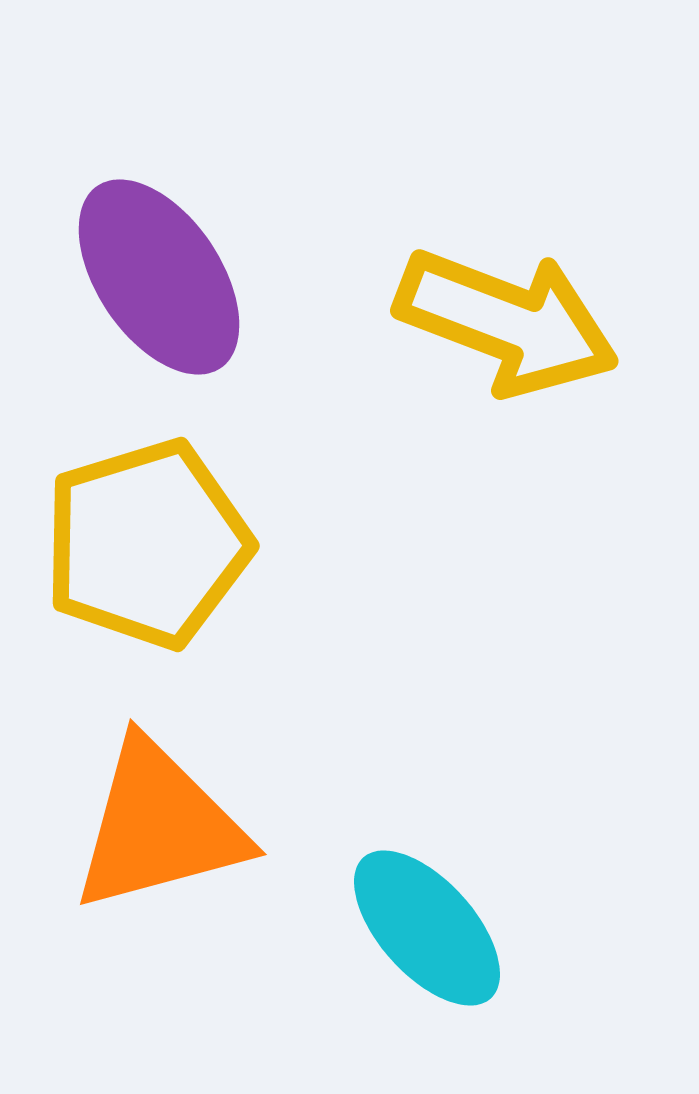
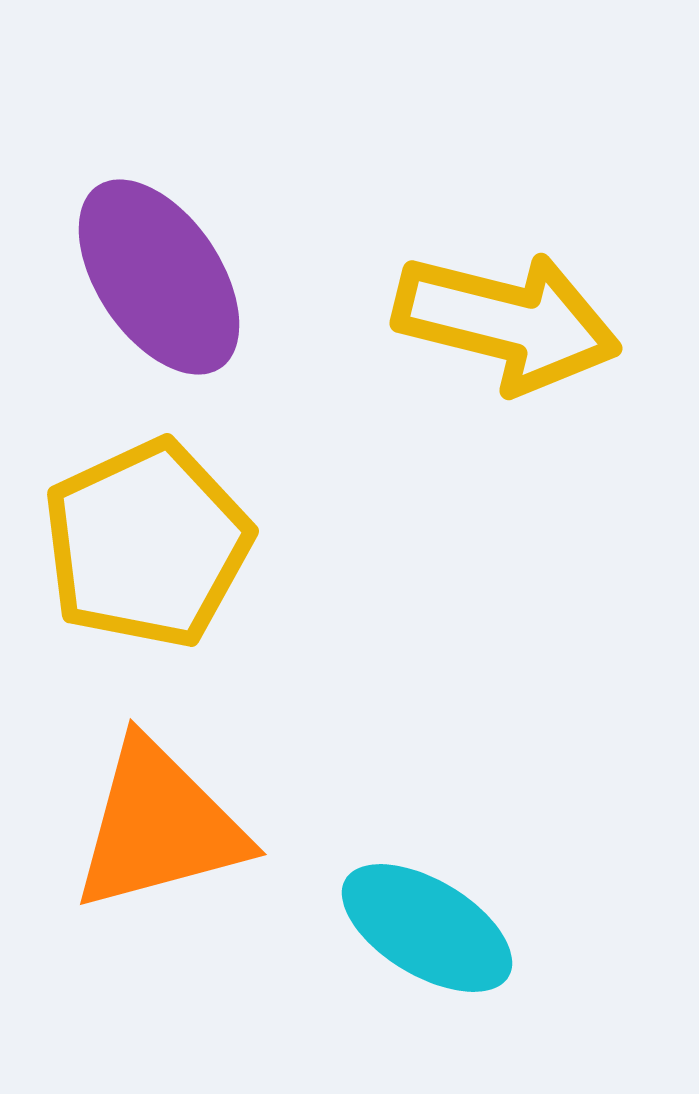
yellow arrow: rotated 7 degrees counterclockwise
yellow pentagon: rotated 8 degrees counterclockwise
cyan ellipse: rotated 17 degrees counterclockwise
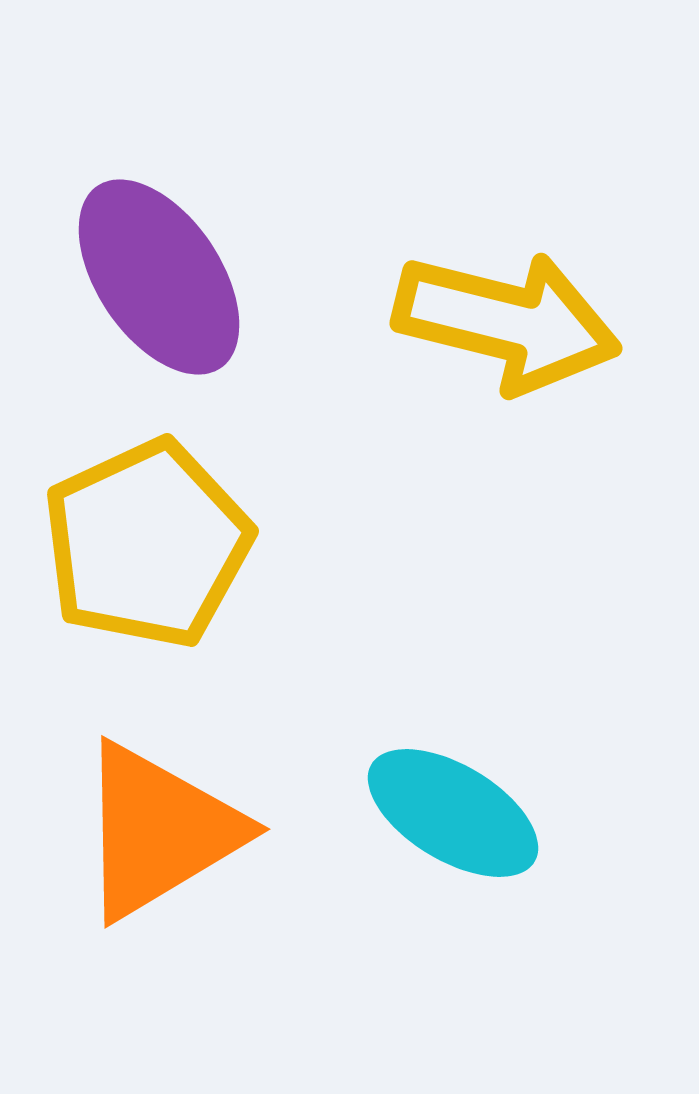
orange triangle: moved 5 px down; rotated 16 degrees counterclockwise
cyan ellipse: moved 26 px right, 115 px up
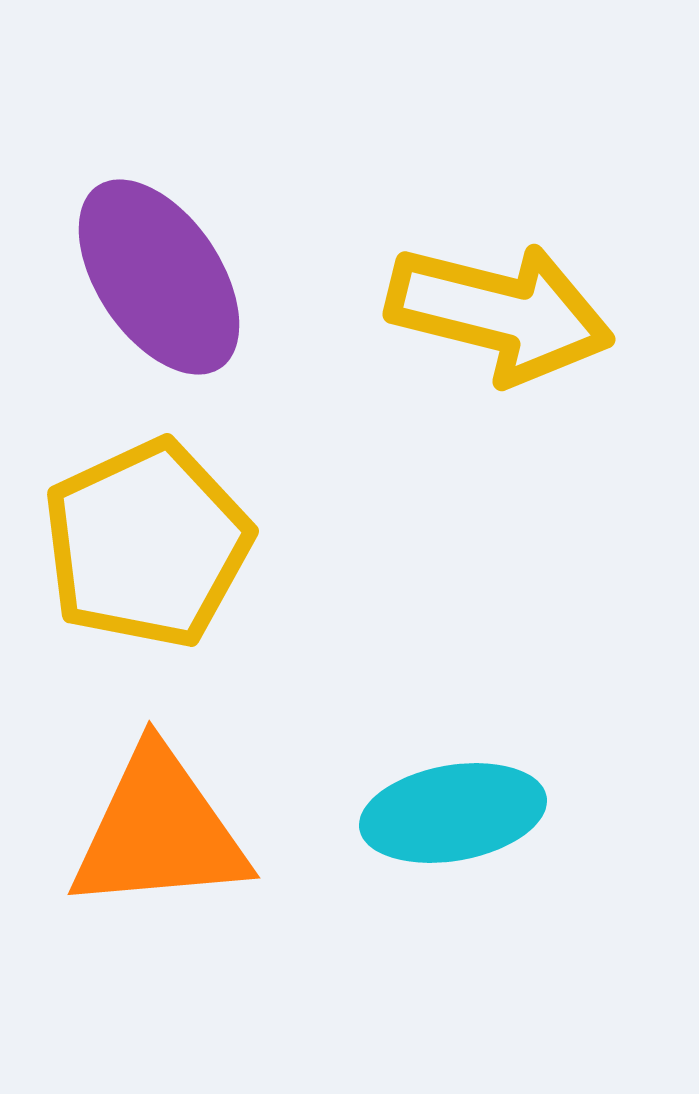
yellow arrow: moved 7 px left, 9 px up
cyan ellipse: rotated 41 degrees counterclockwise
orange triangle: rotated 26 degrees clockwise
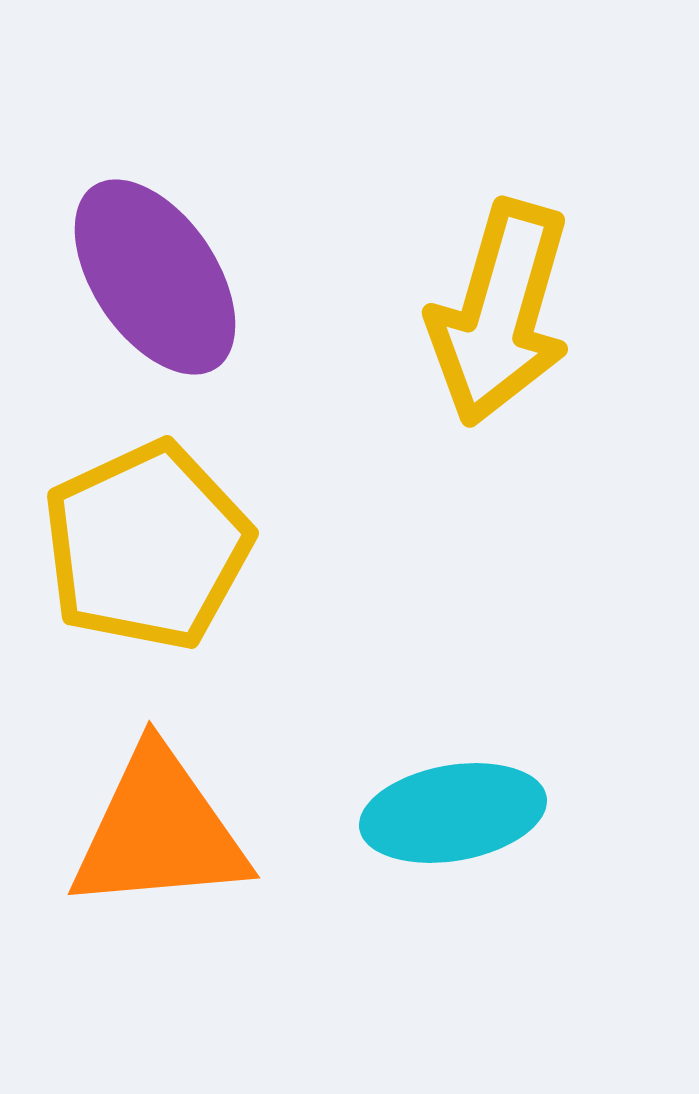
purple ellipse: moved 4 px left
yellow arrow: rotated 92 degrees clockwise
yellow pentagon: moved 2 px down
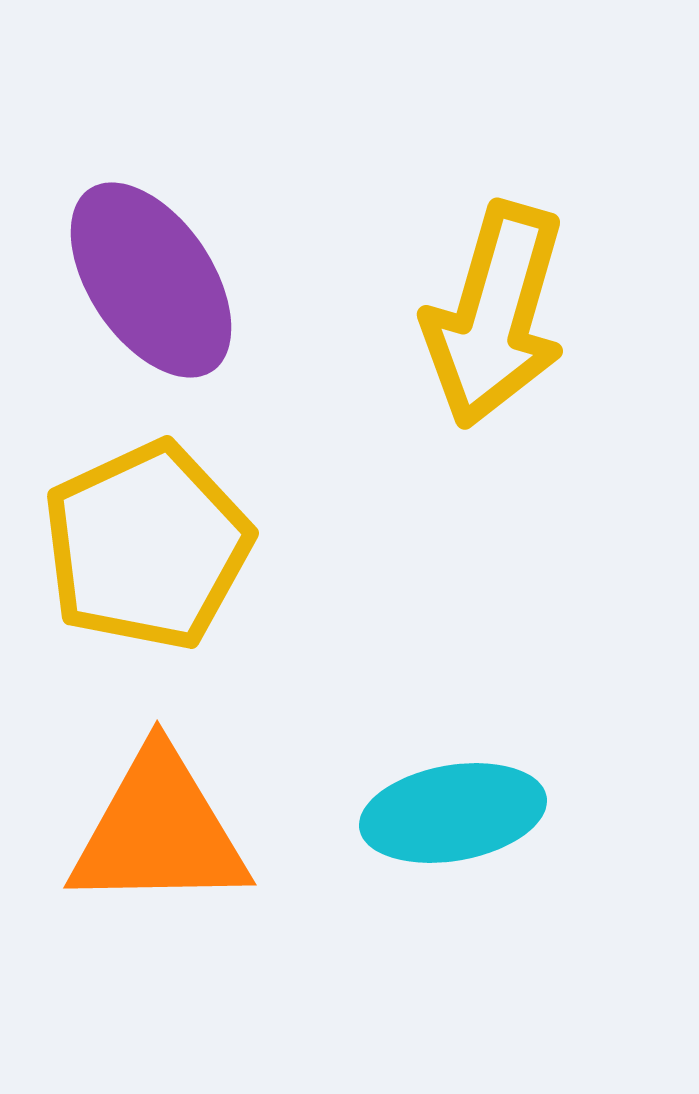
purple ellipse: moved 4 px left, 3 px down
yellow arrow: moved 5 px left, 2 px down
orange triangle: rotated 4 degrees clockwise
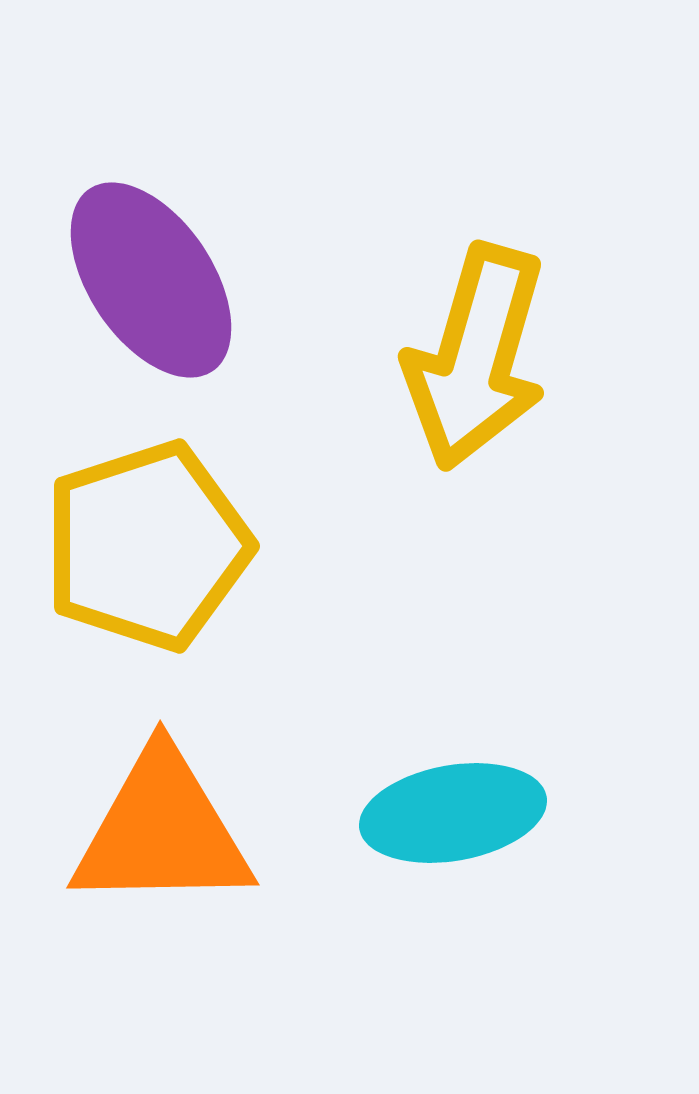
yellow arrow: moved 19 px left, 42 px down
yellow pentagon: rotated 7 degrees clockwise
orange triangle: moved 3 px right
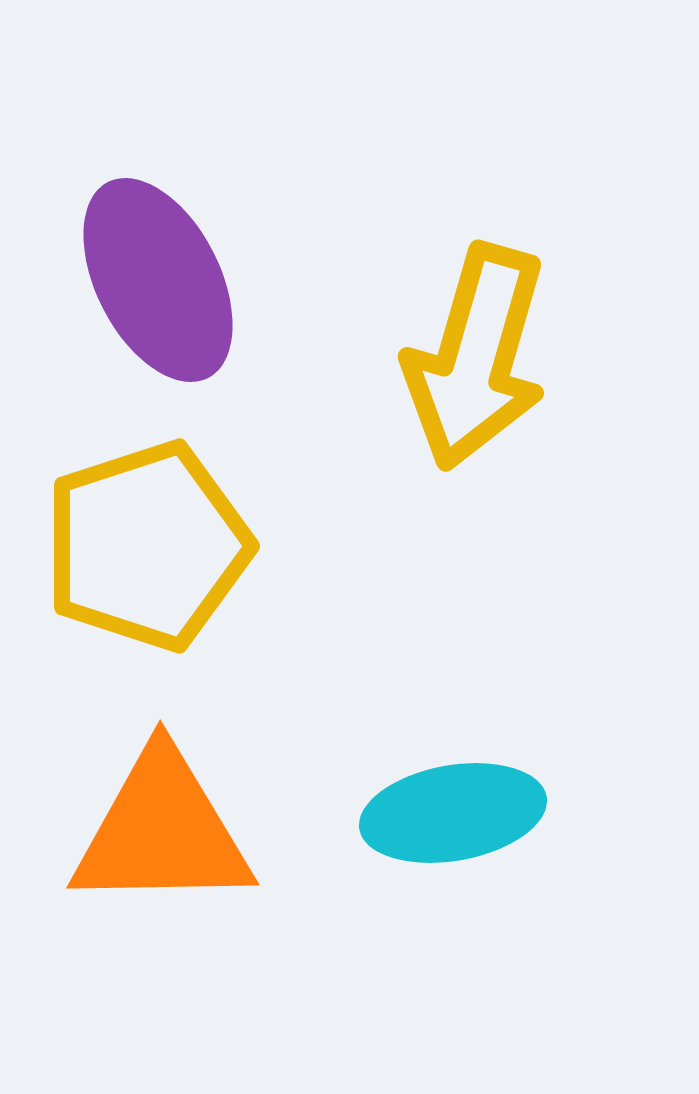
purple ellipse: moved 7 px right; rotated 7 degrees clockwise
